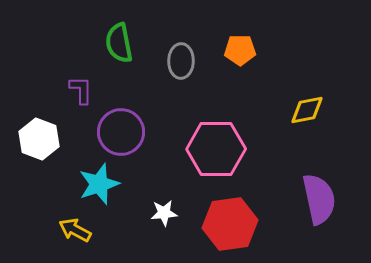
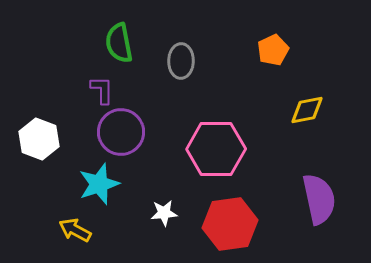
orange pentagon: moved 33 px right; rotated 24 degrees counterclockwise
purple L-shape: moved 21 px right
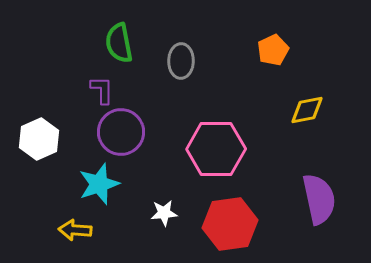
white hexagon: rotated 15 degrees clockwise
yellow arrow: rotated 24 degrees counterclockwise
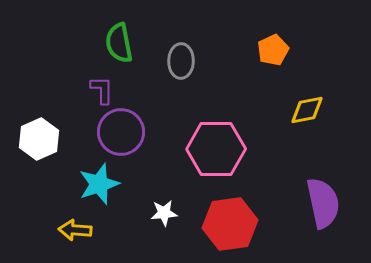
purple semicircle: moved 4 px right, 4 px down
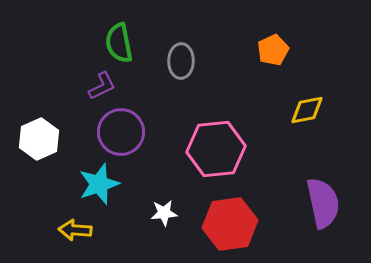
purple L-shape: moved 4 px up; rotated 64 degrees clockwise
pink hexagon: rotated 6 degrees counterclockwise
